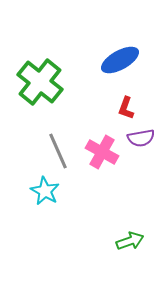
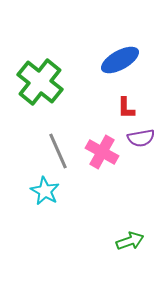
red L-shape: rotated 20 degrees counterclockwise
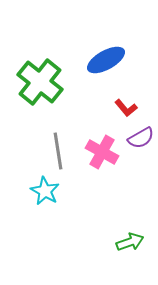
blue ellipse: moved 14 px left
red L-shape: rotated 40 degrees counterclockwise
purple semicircle: rotated 20 degrees counterclockwise
gray line: rotated 15 degrees clockwise
green arrow: moved 1 px down
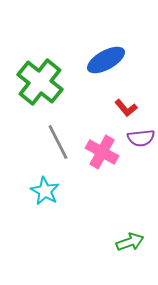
purple semicircle: rotated 24 degrees clockwise
gray line: moved 9 px up; rotated 18 degrees counterclockwise
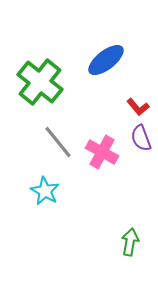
blue ellipse: rotated 9 degrees counterclockwise
red L-shape: moved 12 px right, 1 px up
purple semicircle: rotated 76 degrees clockwise
gray line: rotated 12 degrees counterclockwise
green arrow: rotated 60 degrees counterclockwise
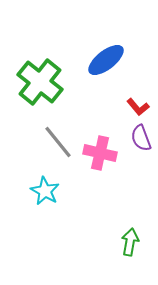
pink cross: moved 2 px left, 1 px down; rotated 16 degrees counterclockwise
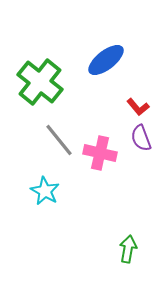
gray line: moved 1 px right, 2 px up
green arrow: moved 2 px left, 7 px down
